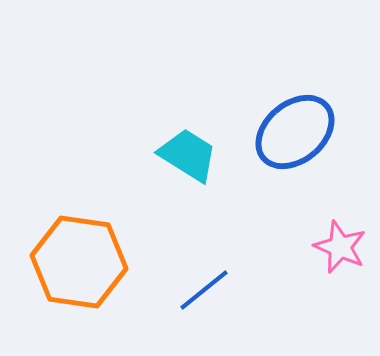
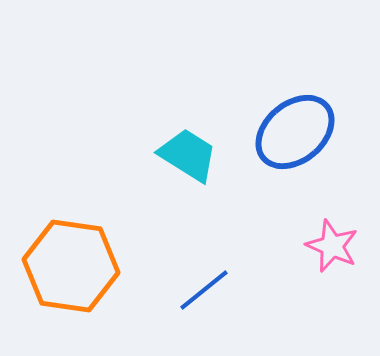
pink star: moved 8 px left, 1 px up
orange hexagon: moved 8 px left, 4 px down
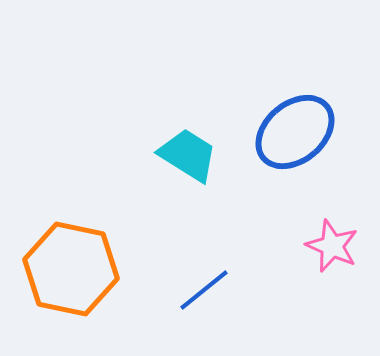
orange hexagon: moved 3 px down; rotated 4 degrees clockwise
